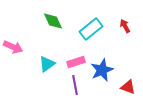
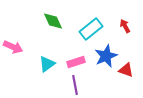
blue star: moved 4 px right, 14 px up
red triangle: moved 2 px left, 17 px up
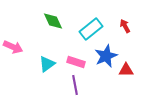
pink rectangle: rotated 36 degrees clockwise
red triangle: rotated 21 degrees counterclockwise
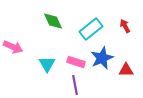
blue star: moved 4 px left, 2 px down
cyan triangle: rotated 24 degrees counterclockwise
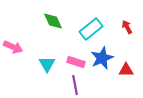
red arrow: moved 2 px right, 1 px down
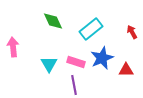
red arrow: moved 5 px right, 5 px down
pink arrow: rotated 120 degrees counterclockwise
cyan triangle: moved 2 px right
purple line: moved 1 px left
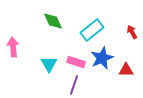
cyan rectangle: moved 1 px right, 1 px down
purple line: rotated 30 degrees clockwise
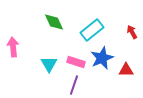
green diamond: moved 1 px right, 1 px down
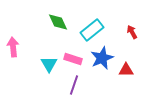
green diamond: moved 4 px right
pink rectangle: moved 3 px left, 3 px up
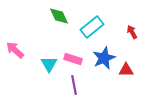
green diamond: moved 1 px right, 6 px up
cyan rectangle: moved 3 px up
pink arrow: moved 2 px right, 3 px down; rotated 42 degrees counterclockwise
blue star: moved 2 px right
purple line: rotated 30 degrees counterclockwise
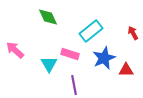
green diamond: moved 11 px left, 1 px down
cyan rectangle: moved 1 px left, 4 px down
red arrow: moved 1 px right, 1 px down
pink rectangle: moved 3 px left, 5 px up
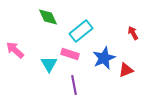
cyan rectangle: moved 10 px left
red triangle: rotated 21 degrees counterclockwise
